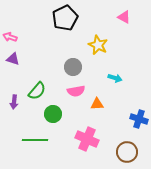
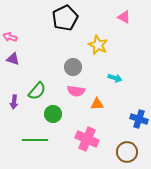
pink semicircle: rotated 18 degrees clockwise
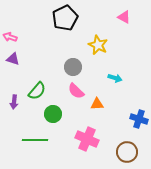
pink semicircle: rotated 36 degrees clockwise
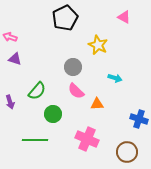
purple triangle: moved 2 px right
purple arrow: moved 4 px left; rotated 24 degrees counterclockwise
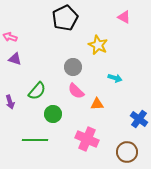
blue cross: rotated 18 degrees clockwise
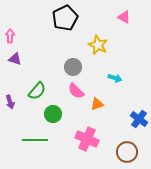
pink arrow: moved 1 px up; rotated 72 degrees clockwise
orange triangle: rotated 16 degrees counterclockwise
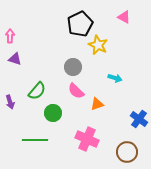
black pentagon: moved 15 px right, 6 px down
green circle: moved 1 px up
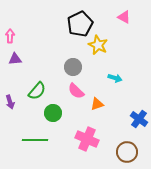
purple triangle: rotated 24 degrees counterclockwise
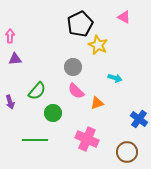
orange triangle: moved 1 px up
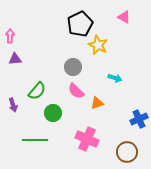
purple arrow: moved 3 px right, 3 px down
blue cross: rotated 30 degrees clockwise
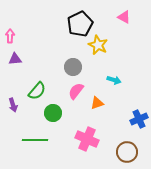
cyan arrow: moved 1 px left, 2 px down
pink semicircle: rotated 84 degrees clockwise
